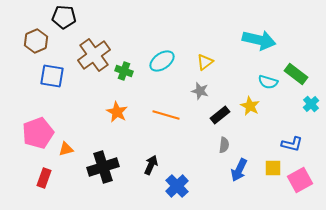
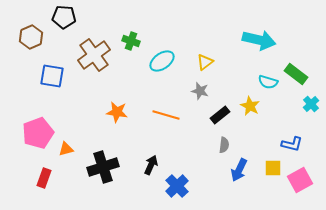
brown hexagon: moved 5 px left, 4 px up
green cross: moved 7 px right, 30 px up
orange star: rotated 20 degrees counterclockwise
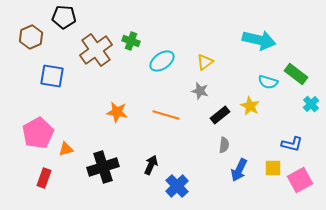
brown cross: moved 2 px right, 5 px up
pink pentagon: rotated 8 degrees counterclockwise
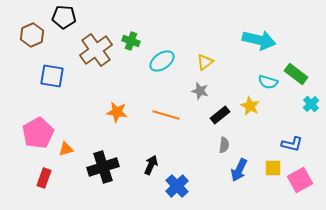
brown hexagon: moved 1 px right, 2 px up
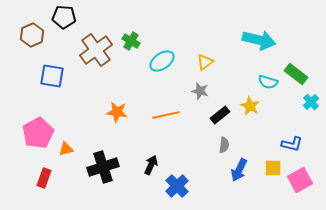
green cross: rotated 12 degrees clockwise
cyan cross: moved 2 px up
orange line: rotated 28 degrees counterclockwise
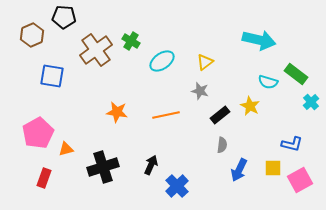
gray semicircle: moved 2 px left
